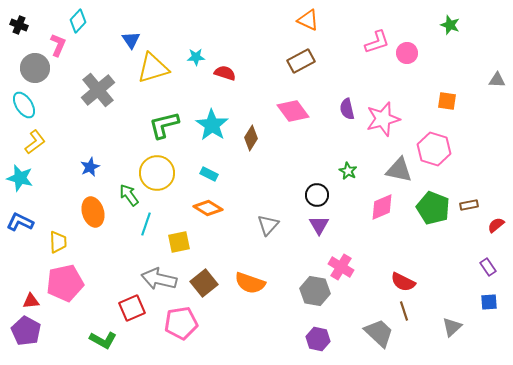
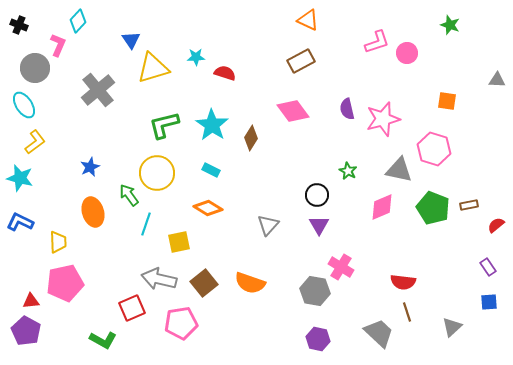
cyan rectangle at (209, 174): moved 2 px right, 4 px up
red semicircle at (403, 282): rotated 20 degrees counterclockwise
brown line at (404, 311): moved 3 px right, 1 px down
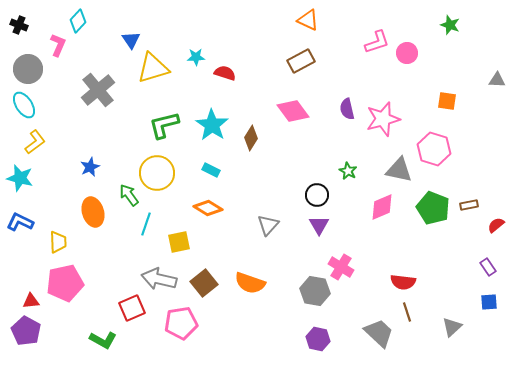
gray circle at (35, 68): moved 7 px left, 1 px down
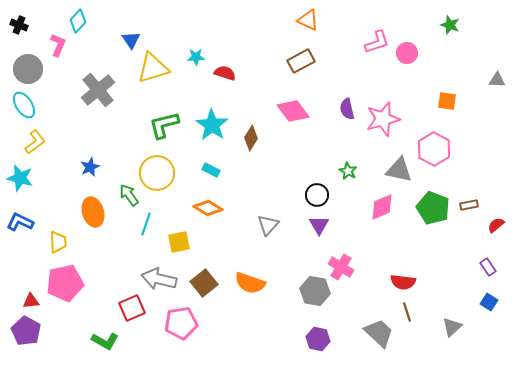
pink hexagon at (434, 149): rotated 12 degrees clockwise
blue square at (489, 302): rotated 36 degrees clockwise
green L-shape at (103, 340): moved 2 px right, 1 px down
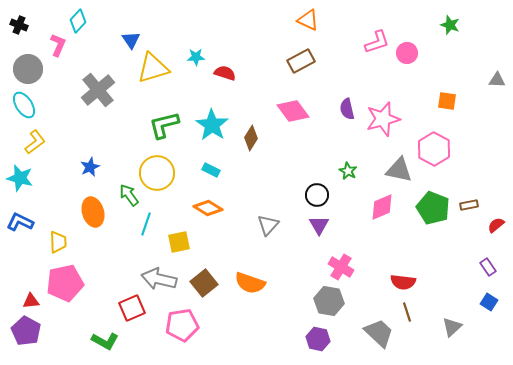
gray hexagon at (315, 291): moved 14 px right, 10 px down
pink pentagon at (181, 323): moved 1 px right, 2 px down
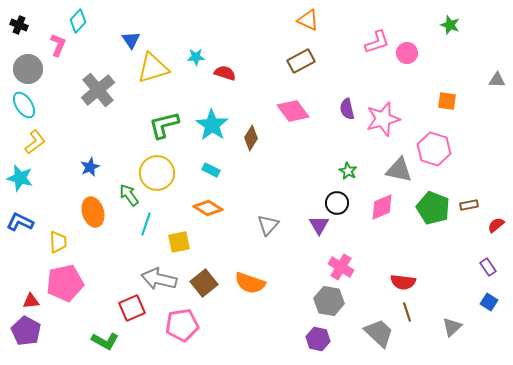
pink hexagon at (434, 149): rotated 12 degrees counterclockwise
black circle at (317, 195): moved 20 px right, 8 px down
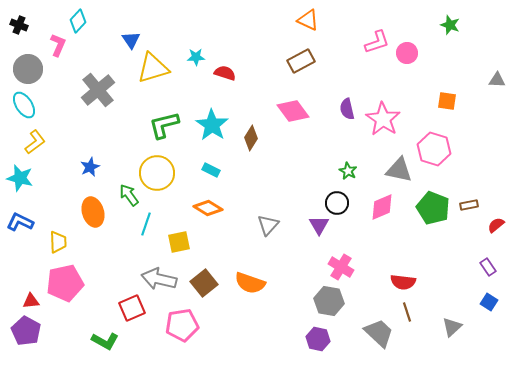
pink star at (383, 119): rotated 24 degrees counterclockwise
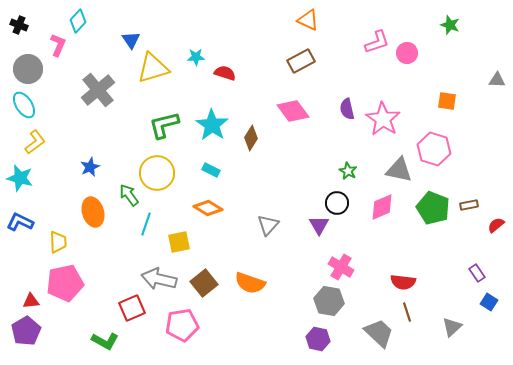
purple rectangle at (488, 267): moved 11 px left, 6 px down
purple pentagon at (26, 331): rotated 12 degrees clockwise
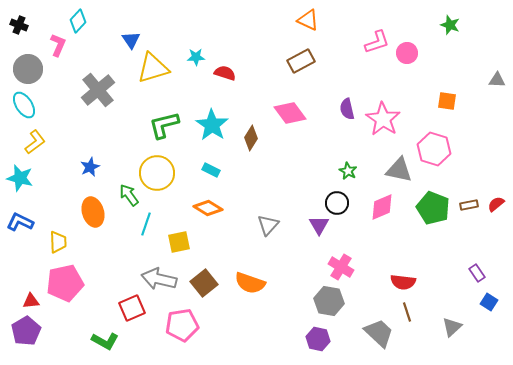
pink diamond at (293, 111): moved 3 px left, 2 px down
red semicircle at (496, 225): moved 21 px up
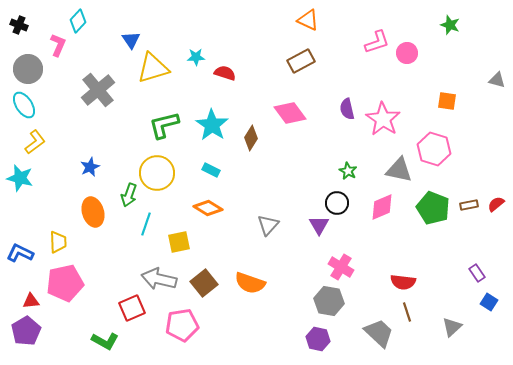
gray triangle at (497, 80): rotated 12 degrees clockwise
green arrow at (129, 195): rotated 125 degrees counterclockwise
blue L-shape at (20, 222): moved 31 px down
